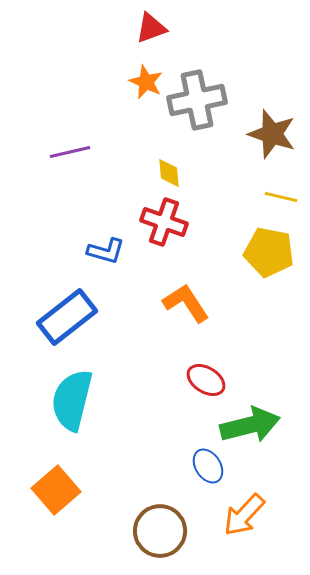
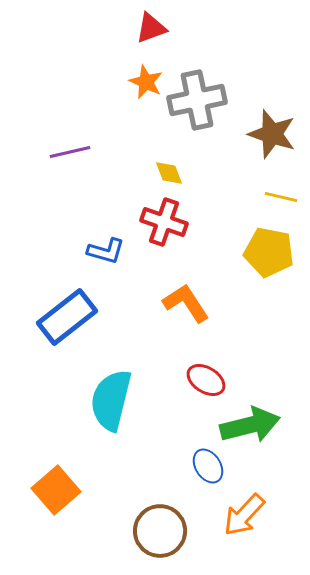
yellow diamond: rotated 16 degrees counterclockwise
cyan semicircle: moved 39 px right
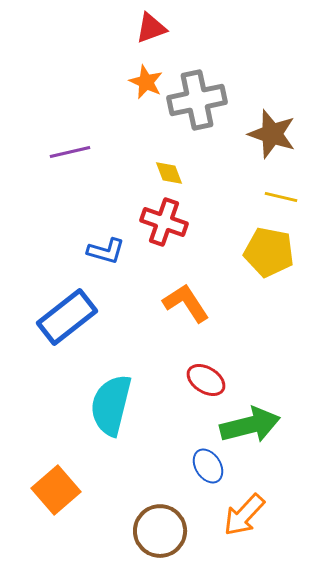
cyan semicircle: moved 5 px down
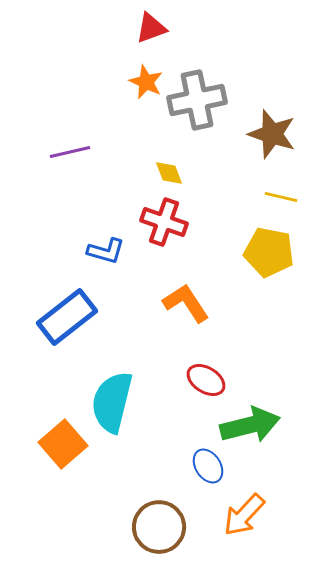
cyan semicircle: moved 1 px right, 3 px up
orange square: moved 7 px right, 46 px up
brown circle: moved 1 px left, 4 px up
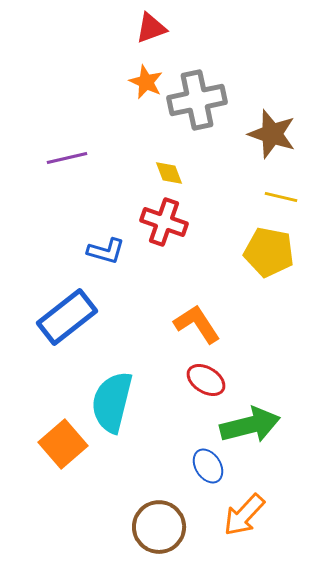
purple line: moved 3 px left, 6 px down
orange L-shape: moved 11 px right, 21 px down
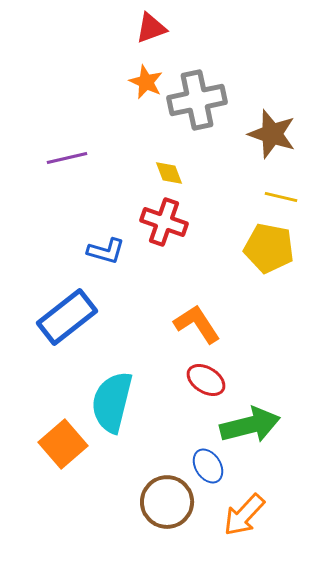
yellow pentagon: moved 4 px up
brown circle: moved 8 px right, 25 px up
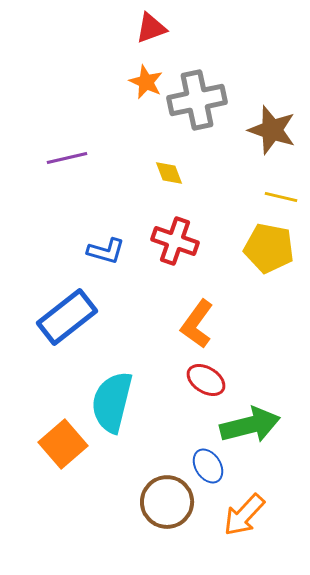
brown star: moved 4 px up
red cross: moved 11 px right, 19 px down
orange L-shape: rotated 111 degrees counterclockwise
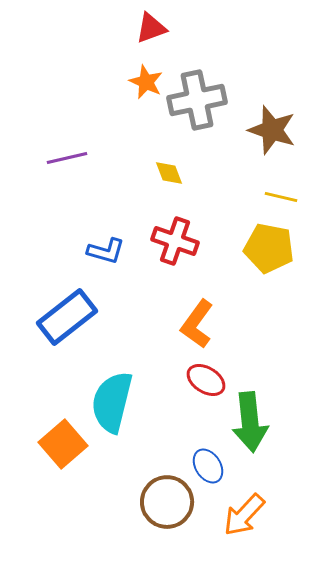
green arrow: moved 3 px up; rotated 98 degrees clockwise
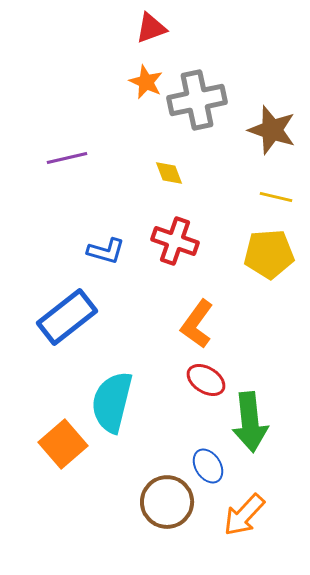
yellow line: moved 5 px left
yellow pentagon: moved 6 px down; rotated 15 degrees counterclockwise
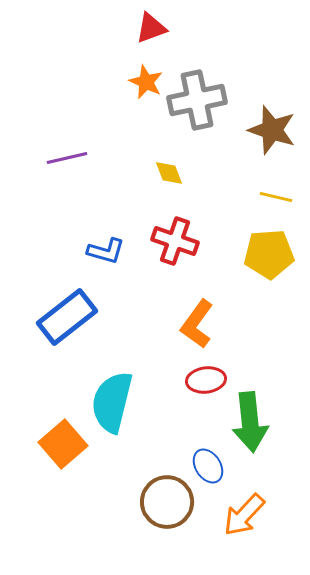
red ellipse: rotated 39 degrees counterclockwise
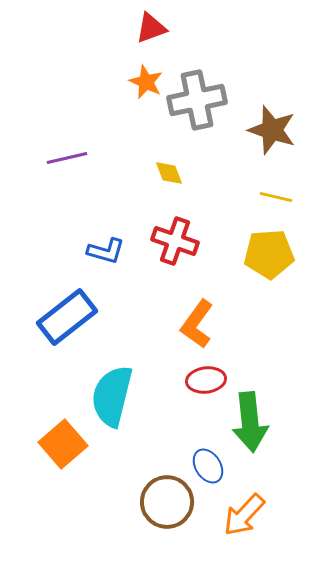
cyan semicircle: moved 6 px up
